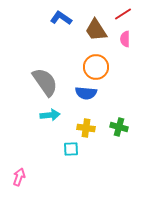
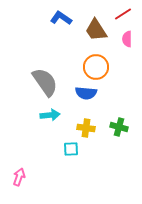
pink semicircle: moved 2 px right
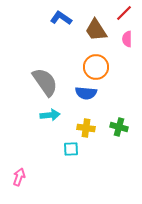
red line: moved 1 px right, 1 px up; rotated 12 degrees counterclockwise
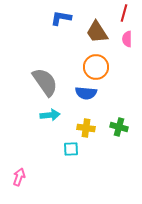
red line: rotated 30 degrees counterclockwise
blue L-shape: rotated 25 degrees counterclockwise
brown trapezoid: moved 1 px right, 2 px down
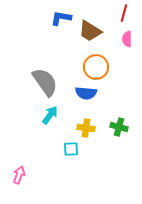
brown trapezoid: moved 7 px left, 1 px up; rotated 25 degrees counterclockwise
cyan arrow: rotated 48 degrees counterclockwise
pink arrow: moved 2 px up
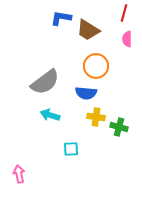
brown trapezoid: moved 2 px left, 1 px up
orange circle: moved 1 px up
gray semicircle: rotated 88 degrees clockwise
cyan arrow: rotated 108 degrees counterclockwise
yellow cross: moved 10 px right, 11 px up
pink arrow: moved 1 px up; rotated 30 degrees counterclockwise
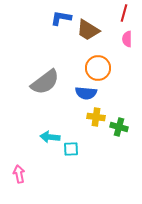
orange circle: moved 2 px right, 2 px down
cyan arrow: moved 22 px down; rotated 12 degrees counterclockwise
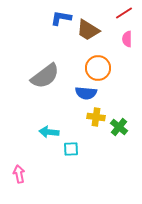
red line: rotated 42 degrees clockwise
gray semicircle: moved 6 px up
green cross: rotated 24 degrees clockwise
cyan arrow: moved 1 px left, 5 px up
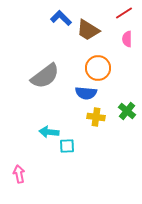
blue L-shape: rotated 35 degrees clockwise
green cross: moved 8 px right, 16 px up
cyan square: moved 4 px left, 3 px up
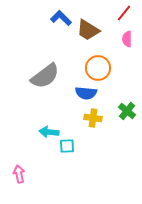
red line: rotated 18 degrees counterclockwise
yellow cross: moved 3 px left, 1 px down
